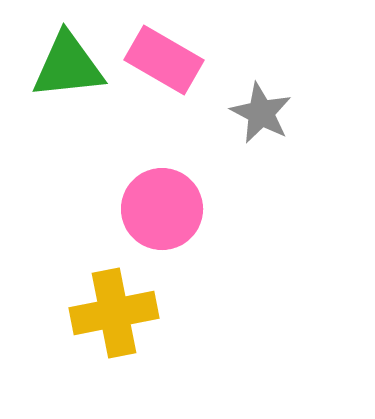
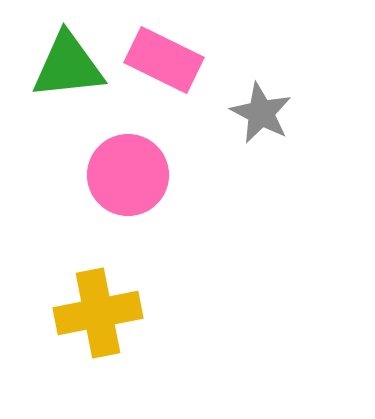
pink rectangle: rotated 4 degrees counterclockwise
pink circle: moved 34 px left, 34 px up
yellow cross: moved 16 px left
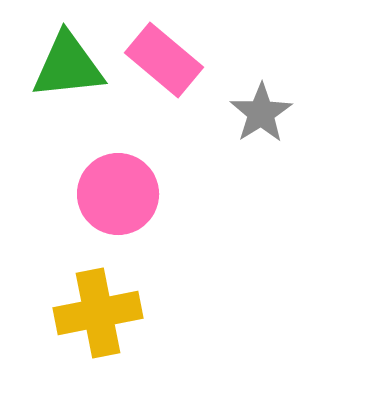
pink rectangle: rotated 14 degrees clockwise
gray star: rotated 12 degrees clockwise
pink circle: moved 10 px left, 19 px down
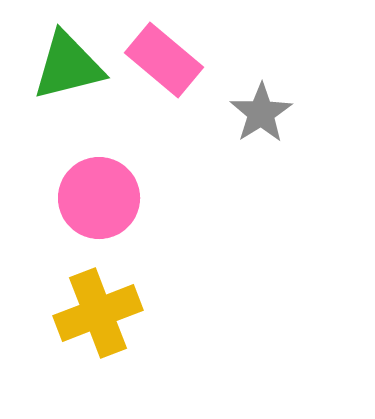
green triangle: rotated 8 degrees counterclockwise
pink circle: moved 19 px left, 4 px down
yellow cross: rotated 10 degrees counterclockwise
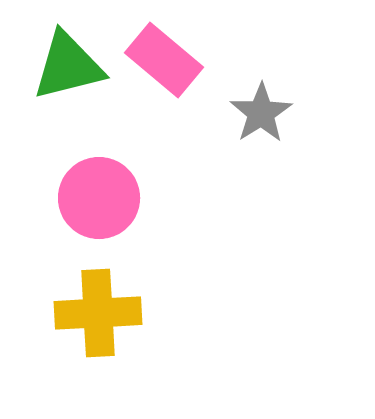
yellow cross: rotated 18 degrees clockwise
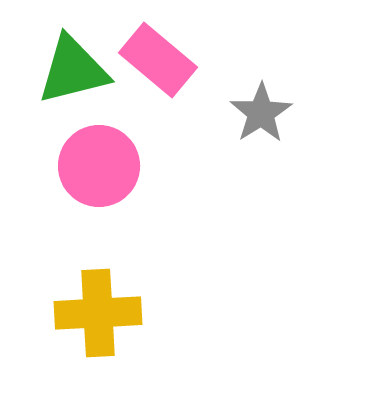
pink rectangle: moved 6 px left
green triangle: moved 5 px right, 4 px down
pink circle: moved 32 px up
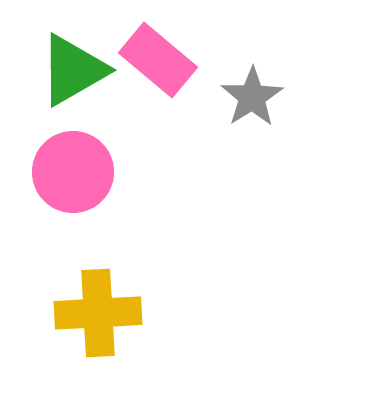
green triangle: rotated 16 degrees counterclockwise
gray star: moved 9 px left, 16 px up
pink circle: moved 26 px left, 6 px down
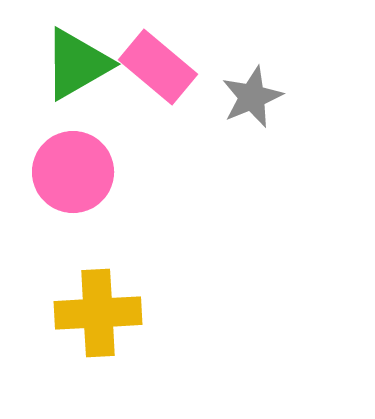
pink rectangle: moved 7 px down
green triangle: moved 4 px right, 6 px up
gray star: rotated 10 degrees clockwise
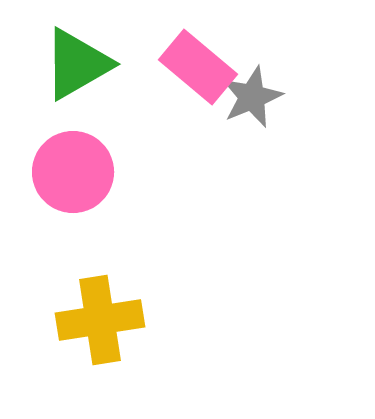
pink rectangle: moved 40 px right
yellow cross: moved 2 px right, 7 px down; rotated 6 degrees counterclockwise
